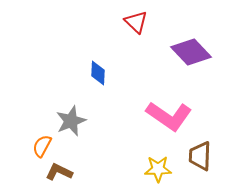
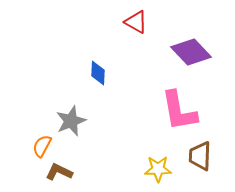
red triangle: rotated 15 degrees counterclockwise
pink L-shape: moved 10 px right, 5 px up; rotated 45 degrees clockwise
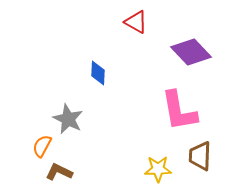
gray star: moved 3 px left, 2 px up; rotated 24 degrees counterclockwise
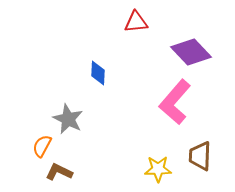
red triangle: rotated 35 degrees counterclockwise
pink L-shape: moved 4 px left, 9 px up; rotated 51 degrees clockwise
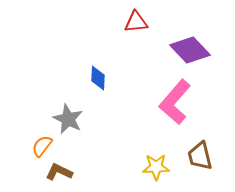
purple diamond: moved 1 px left, 2 px up
blue diamond: moved 5 px down
orange semicircle: rotated 10 degrees clockwise
brown trapezoid: rotated 16 degrees counterclockwise
yellow star: moved 2 px left, 2 px up
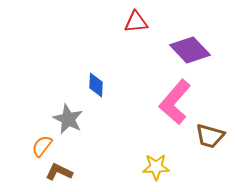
blue diamond: moved 2 px left, 7 px down
brown trapezoid: moved 10 px right, 20 px up; rotated 60 degrees counterclockwise
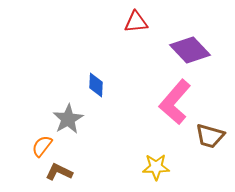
gray star: rotated 16 degrees clockwise
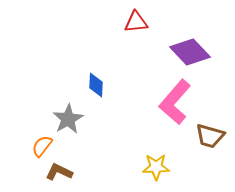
purple diamond: moved 2 px down
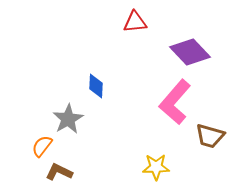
red triangle: moved 1 px left
blue diamond: moved 1 px down
